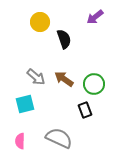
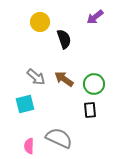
black rectangle: moved 5 px right; rotated 14 degrees clockwise
pink semicircle: moved 9 px right, 5 px down
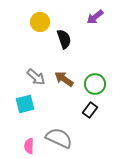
green circle: moved 1 px right
black rectangle: rotated 42 degrees clockwise
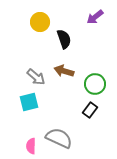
brown arrow: moved 8 px up; rotated 18 degrees counterclockwise
cyan square: moved 4 px right, 2 px up
pink semicircle: moved 2 px right
